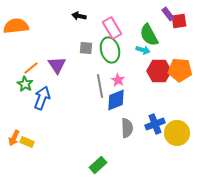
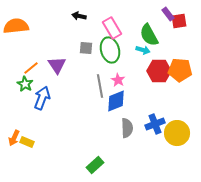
blue diamond: moved 1 px down
green rectangle: moved 3 px left
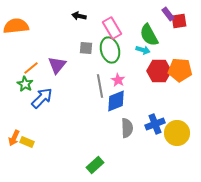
purple triangle: rotated 12 degrees clockwise
blue arrow: rotated 25 degrees clockwise
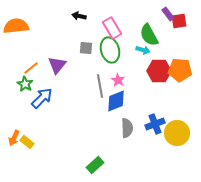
yellow rectangle: rotated 16 degrees clockwise
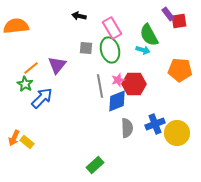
red hexagon: moved 25 px left, 13 px down
pink star: rotated 24 degrees clockwise
blue diamond: moved 1 px right
